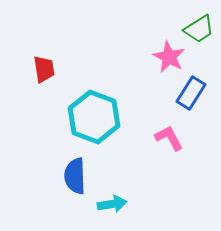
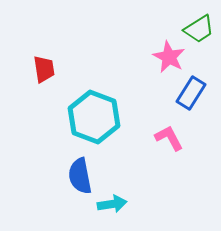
blue semicircle: moved 5 px right; rotated 9 degrees counterclockwise
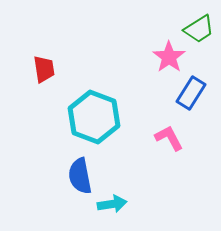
pink star: rotated 8 degrees clockwise
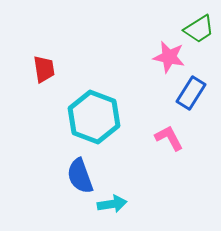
pink star: rotated 24 degrees counterclockwise
blue semicircle: rotated 9 degrees counterclockwise
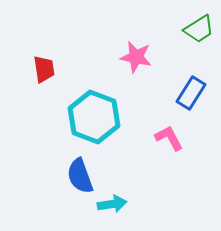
pink star: moved 33 px left
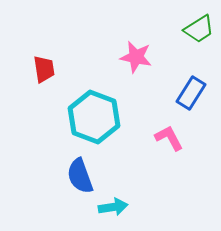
cyan arrow: moved 1 px right, 3 px down
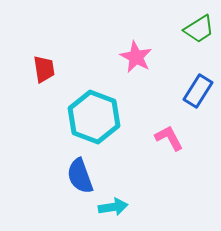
pink star: rotated 16 degrees clockwise
blue rectangle: moved 7 px right, 2 px up
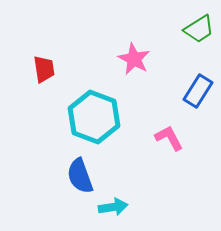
pink star: moved 2 px left, 2 px down
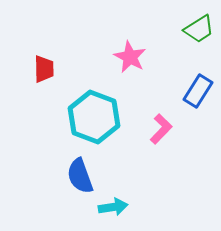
pink star: moved 4 px left, 2 px up
red trapezoid: rotated 8 degrees clockwise
pink L-shape: moved 8 px left, 9 px up; rotated 72 degrees clockwise
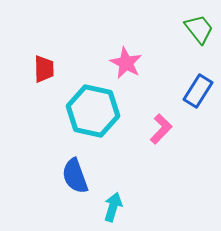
green trapezoid: rotated 96 degrees counterclockwise
pink star: moved 4 px left, 6 px down
cyan hexagon: moved 1 px left, 6 px up; rotated 9 degrees counterclockwise
blue semicircle: moved 5 px left
cyan arrow: rotated 64 degrees counterclockwise
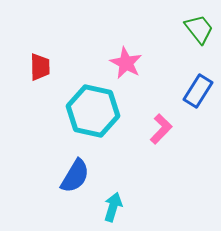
red trapezoid: moved 4 px left, 2 px up
blue semicircle: rotated 129 degrees counterclockwise
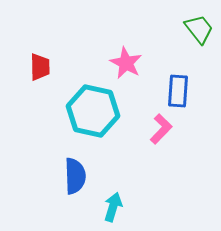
blue rectangle: moved 20 px left; rotated 28 degrees counterclockwise
blue semicircle: rotated 33 degrees counterclockwise
